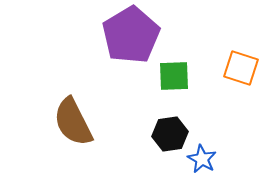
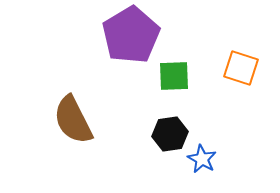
brown semicircle: moved 2 px up
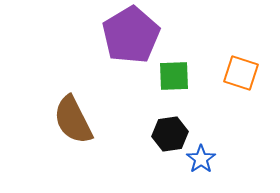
orange square: moved 5 px down
blue star: moved 1 px left; rotated 8 degrees clockwise
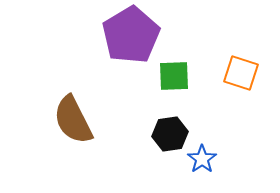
blue star: moved 1 px right
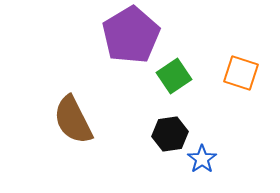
green square: rotated 32 degrees counterclockwise
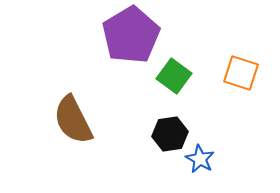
green square: rotated 20 degrees counterclockwise
blue star: moved 2 px left; rotated 8 degrees counterclockwise
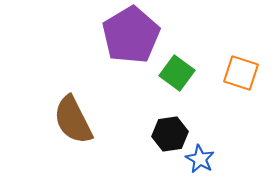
green square: moved 3 px right, 3 px up
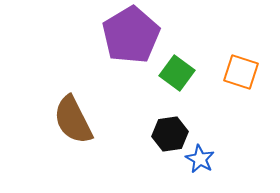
orange square: moved 1 px up
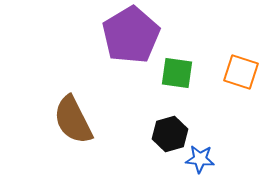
green square: rotated 28 degrees counterclockwise
black hexagon: rotated 8 degrees counterclockwise
blue star: rotated 24 degrees counterclockwise
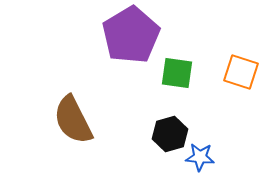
blue star: moved 2 px up
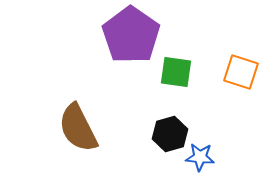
purple pentagon: rotated 6 degrees counterclockwise
green square: moved 1 px left, 1 px up
brown semicircle: moved 5 px right, 8 px down
